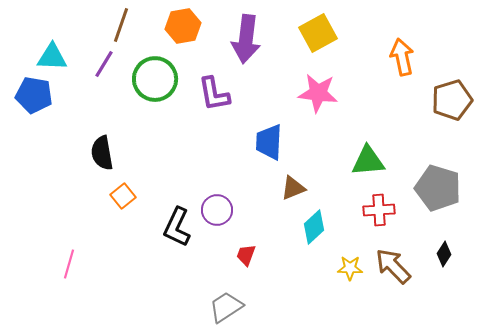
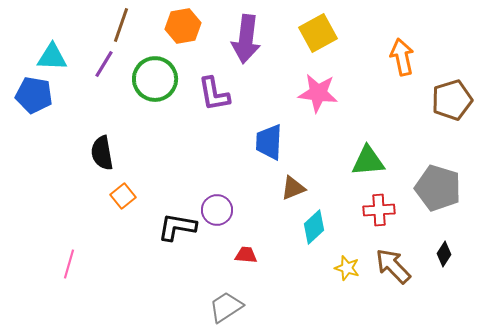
black L-shape: rotated 75 degrees clockwise
red trapezoid: rotated 75 degrees clockwise
yellow star: moved 3 px left; rotated 15 degrees clockwise
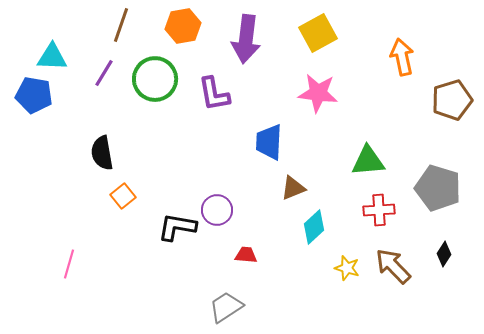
purple line: moved 9 px down
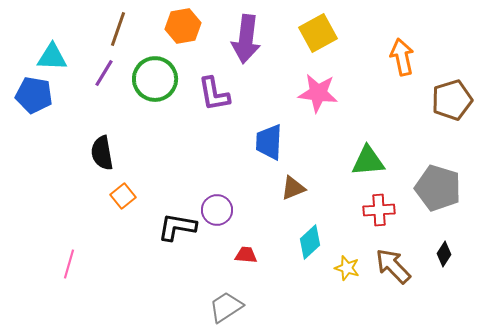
brown line: moved 3 px left, 4 px down
cyan diamond: moved 4 px left, 15 px down
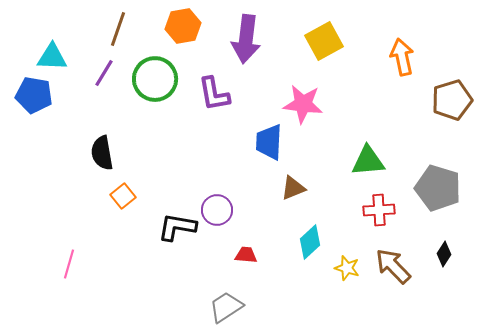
yellow square: moved 6 px right, 8 px down
pink star: moved 15 px left, 11 px down
